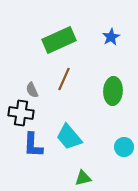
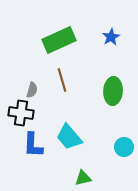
brown line: moved 2 px left, 1 px down; rotated 40 degrees counterclockwise
gray semicircle: rotated 140 degrees counterclockwise
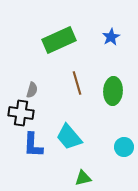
brown line: moved 15 px right, 3 px down
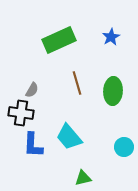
gray semicircle: rotated 14 degrees clockwise
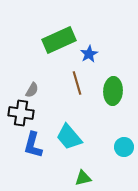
blue star: moved 22 px left, 17 px down
blue L-shape: rotated 12 degrees clockwise
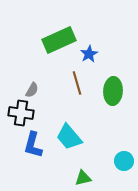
cyan circle: moved 14 px down
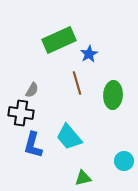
green ellipse: moved 4 px down
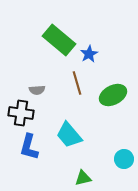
green rectangle: rotated 64 degrees clockwise
gray semicircle: moved 5 px right; rotated 56 degrees clockwise
green ellipse: rotated 60 degrees clockwise
cyan trapezoid: moved 2 px up
blue L-shape: moved 4 px left, 2 px down
cyan circle: moved 2 px up
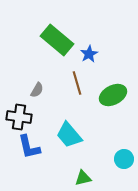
green rectangle: moved 2 px left
gray semicircle: rotated 56 degrees counterclockwise
black cross: moved 2 px left, 4 px down
blue L-shape: rotated 28 degrees counterclockwise
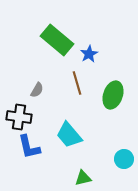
green ellipse: rotated 44 degrees counterclockwise
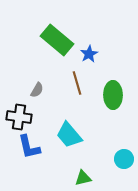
green ellipse: rotated 20 degrees counterclockwise
